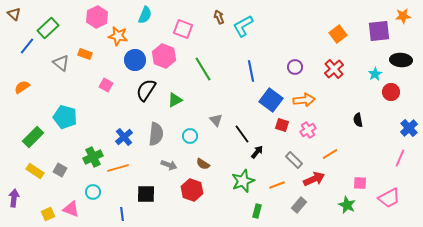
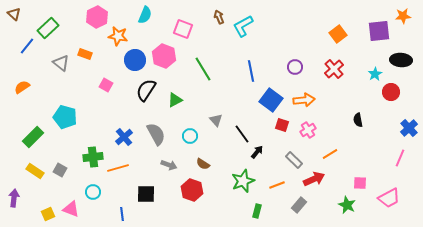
gray semicircle at (156, 134): rotated 35 degrees counterclockwise
green cross at (93, 157): rotated 18 degrees clockwise
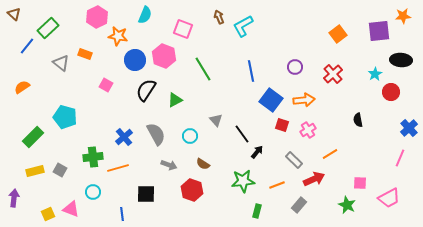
red cross at (334, 69): moved 1 px left, 5 px down
yellow rectangle at (35, 171): rotated 48 degrees counterclockwise
green star at (243, 181): rotated 15 degrees clockwise
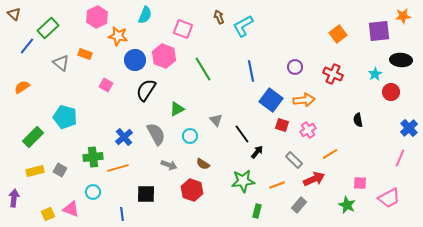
red cross at (333, 74): rotated 24 degrees counterclockwise
green triangle at (175, 100): moved 2 px right, 9 px down
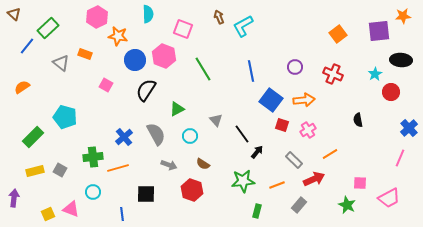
cyan semicircle at (145, 15): moved 3 px right, 1 px up; rotated 24 degrees counterclockwise
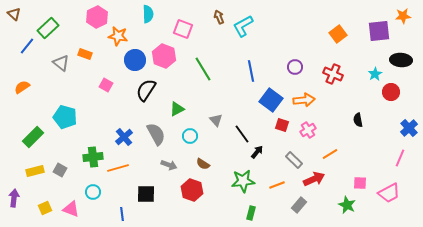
pink trapezoid at (389, 198): moved 5 px up
green rectangle at (257, 211): moved 6 px left, 2 px down
yellow square at (48, 214): moved 3 px left, 6 px up
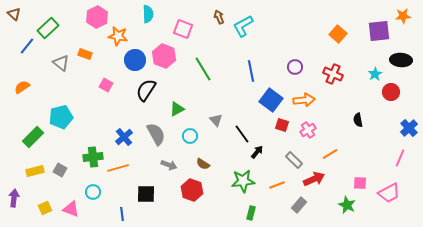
orange square at (338, 34): rotated 12 degrees counterclockwise
cyan pentagon at (65, 117): moved 4 px left; rotated 30 degrees counterclockwise
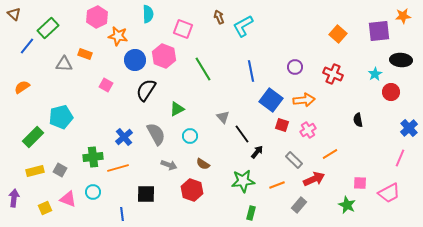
gray triangle at (61, 63): moved 3 px right, 1 px down; rotated 36 degrees counterclockwise
gray triangle at (216, 120): moved 7 px right, 3 px up
pink triangle at (71, 209): moved 3 px left, 10 px up
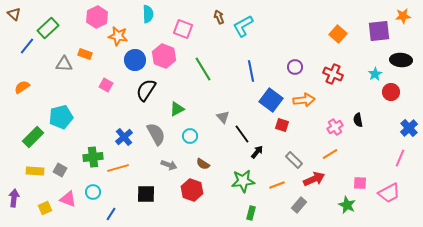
pink cross at (308, 130): moved 27 px right, 3 px up
yellow rectangle at (35, 171): rotated 18 degrees clockwise
blue line at (122, 214): moved 11 px left; rotated 40 degrees clockwise
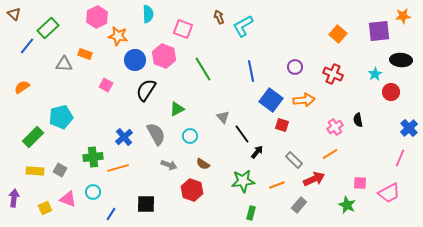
black square at (146, 194): moved 10 px down
